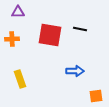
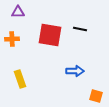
orange square: rotated 24 degrees clockwise
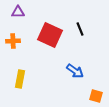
black line: rotated 56 degrees clockwise
red square: rotated 15 degrees clockwise
orange cross: moved 1 px right, 2 px down
blue arrow: rotated 36 degrees clockwise
yellow rectangle: rotated 30 degrees clockwise
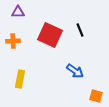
black line: moved 1 px down
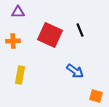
yellow rectangle: moved 4 px up
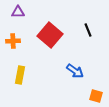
black line: moved 8 px right
red square: rotated 15 degrees clockwise
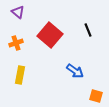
purple triangle: rotated 40 degrees clockwise
orange cross: moved 3 px right, 2 px down; rotated 16 degrees counterclockwise
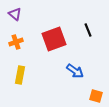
purple triangle: moved 3 px left, 2 px down
red square: moved 4 px right, 4 px down; rotated 30 degrees clockwise
orange cross: moved 1 px up
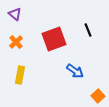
orange cross: rotated 24 degrees counterclockwise
orange square: moved 2 px right; rotated 32 degrees clockwise
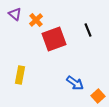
orange cross: moved 20 px right, 22 px up
blue arrow: moved 12 px down
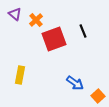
black line: moved 5 px left, 1 px down
